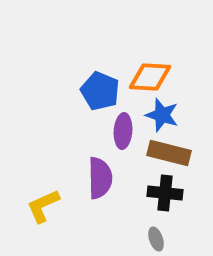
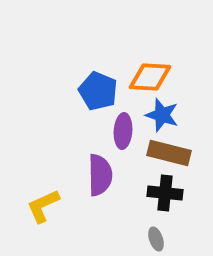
blue pentagon: moved 2 px left
purple semicircle: moved 3 px up
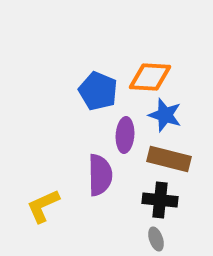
blue star: moved 3 px right
purple ellipse: moved 2 px right, 4 px down
brown rectangle: moved 6 px down
black cross: moved 5 px left, 7 px down
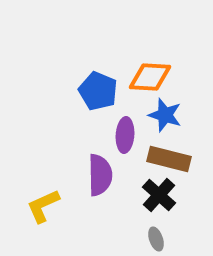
black cross: moved 1 px left, 5 px up; rotated 36 degrees clockwise
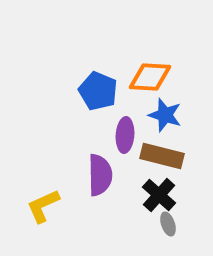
brown rectangle: moved 7 px left, 3 px up
gray ellipse: moved 12 px right, 15 px up
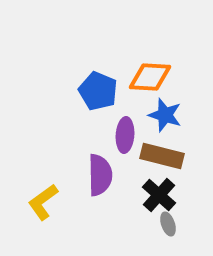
yellow L-shape: moved 4 px up; rotated 12 degrees counterclockwise
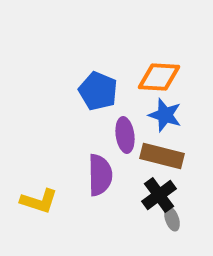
orange diamond: moved 9 px right
purple ellipse: rotated 12 degrees counterclockwise
black cross: rotated 12 degrees clockwise
yellow L-shape: moved 4 px left, 1 px up; rotated 126 degrees counterclockwise
gray ellipse: moved 4 px right, 5 px up
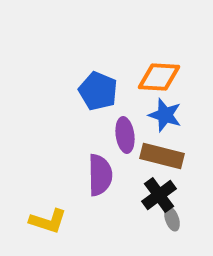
yellow L-shape: moved 9 px right, 20 px down
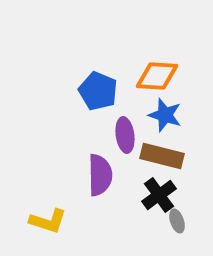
orange diamond: moved 2 px left, 1 px up
gray ellipse: moved 5 px right, 2 px down
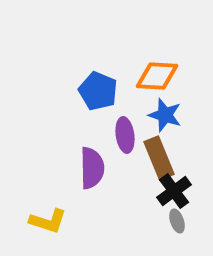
brown rectangle: moved 3 px left, 2 px down; rotated 54 degrees clockwise
purple semicircle: moved 8 px left, 7 px up
black cross: moved 15 px right, 4 px up
